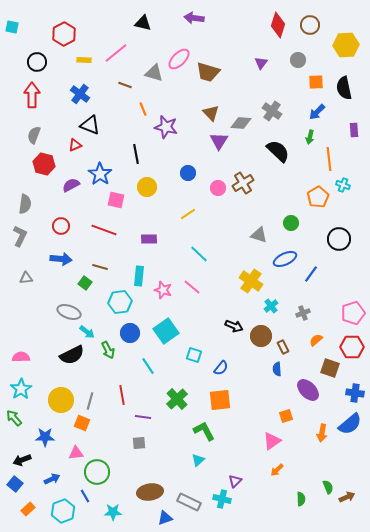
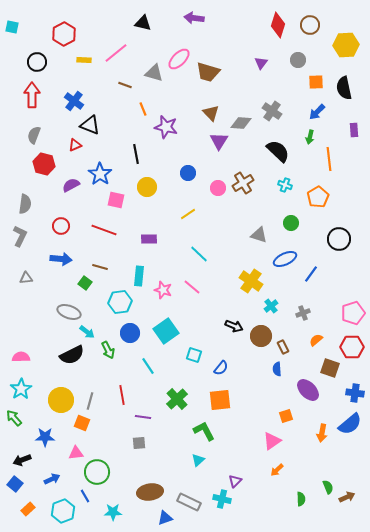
blue cross at (80, 94): moved 6 px left, 7 px down
cyan cross at (343, 185): moved 58 px left
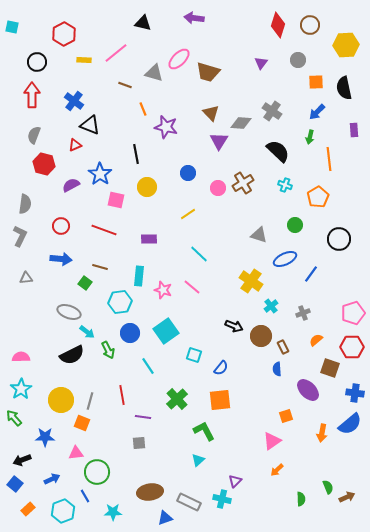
green circle at (291, 223): moved 4 px right, 2 px down
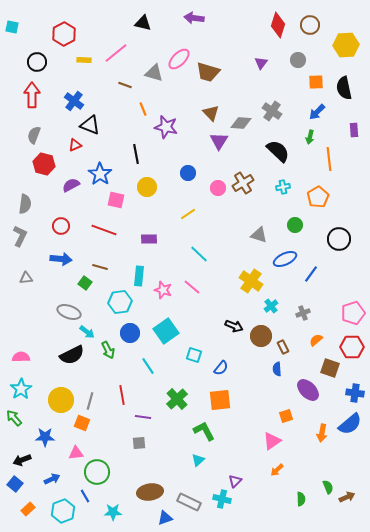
cyan cross at (285, 185): moved 2 px left, 2 px down; rotated 32 degrees counterclockwise
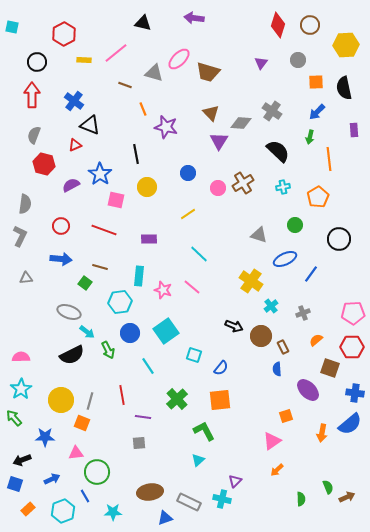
pink pentagon at (353, 313): rotated 15 degrees clockwise
blue square at (15, 484): rotated 21 degrees counterclockwise
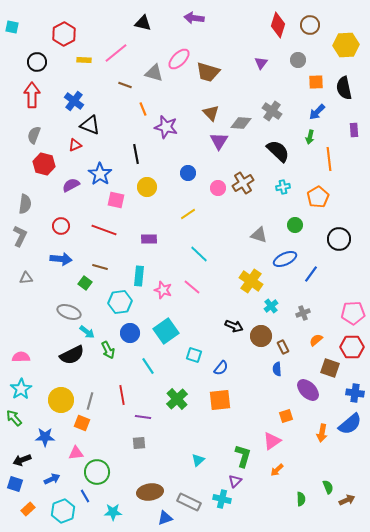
green L-shape at (204, 431): moved 39 px right, 25 px down; rotated 45 degrees clockwise
brown arrow at (347, 497): moved 3 px down
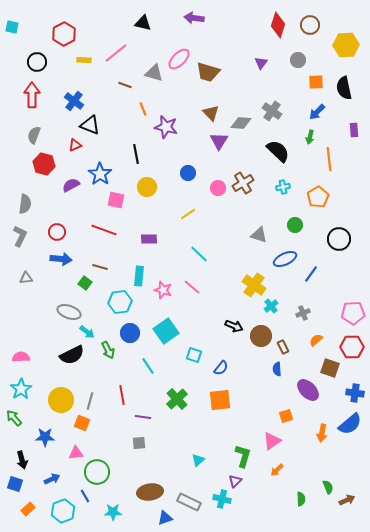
red circle at (61, 226): moved 4 px left, 6 px down
yellow cross at (251, 281): moved 3 px right, 4 px down
black arrow at (22, 460): rotated 84 degrees counterclockwise
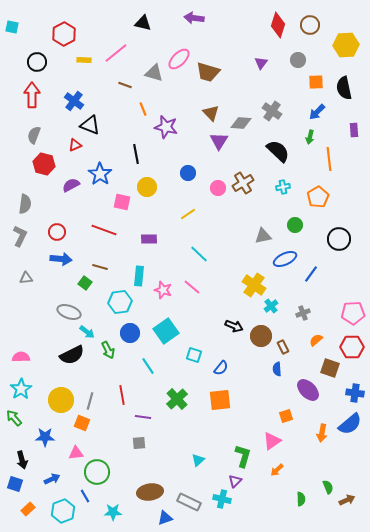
pink square at (116, 200): moved 6 px right, 2 px down
gray triangle at (259, 235): moved 4 px right, 1 px down; rotated 30 degrees counterclockwise
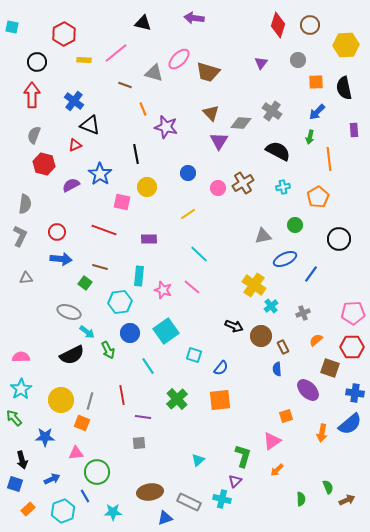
black semicircle at (278, 151): rotated 15 degrees counterclockwise
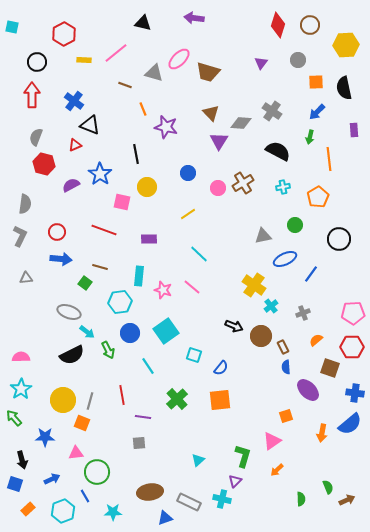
gray semicircle at (34, 135): moved 2 px right, 2 px down
blue semicircle at (277, 369): moved 9 px right, 2 px up
yellow circle at (61, 400): moved 2 px right
